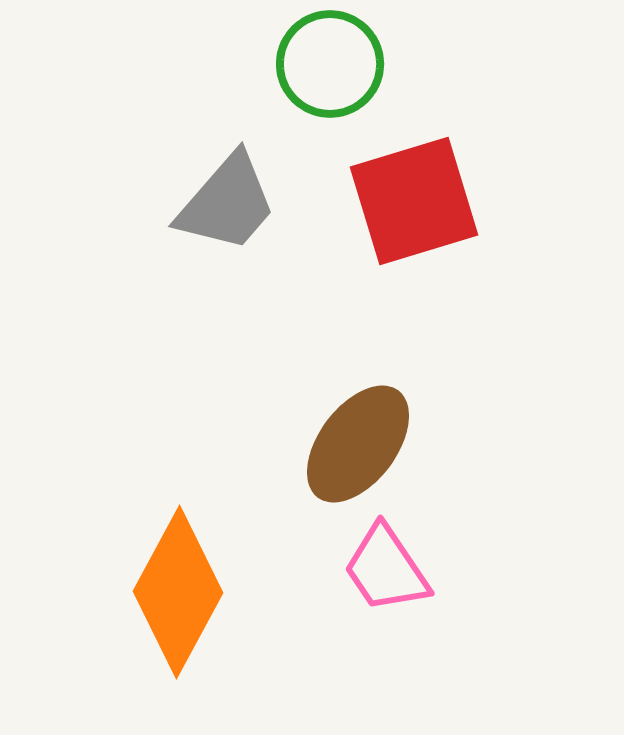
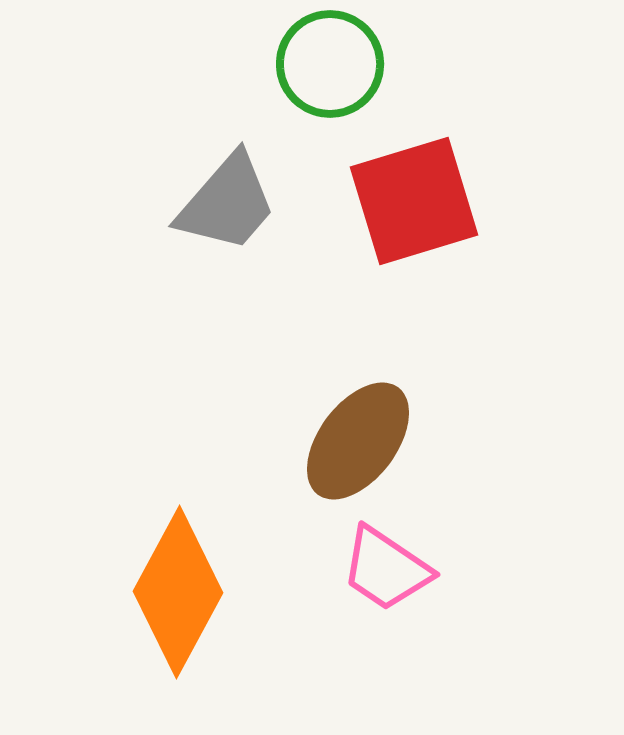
brown ellipse: moved 3 px up
pink trapezoid: rotated 22 degrees counterclockwise
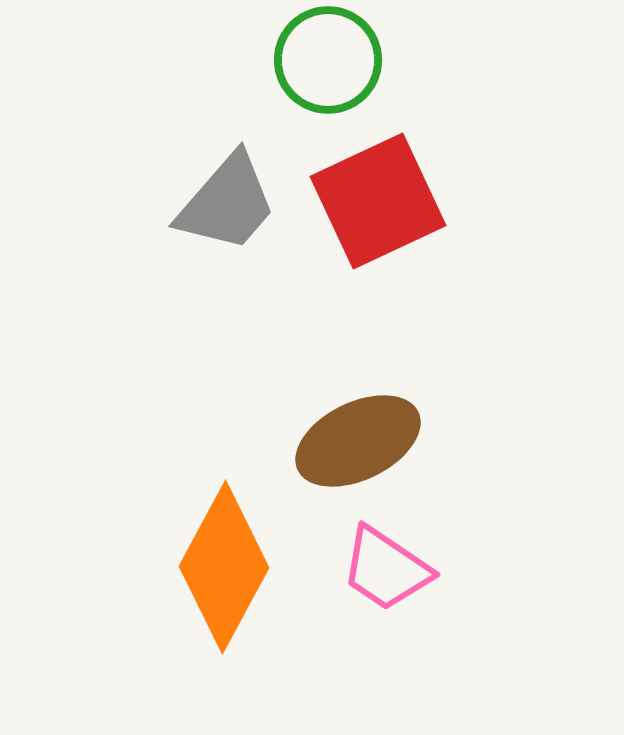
green circle: moved 2 px left, 4 px up
red square: moved 36 px left; rotated 8 degrees counterclockwise
brown ellipse: rotated 27 degrees clockwise
orange diamond: moved 46 px right, 25 px up
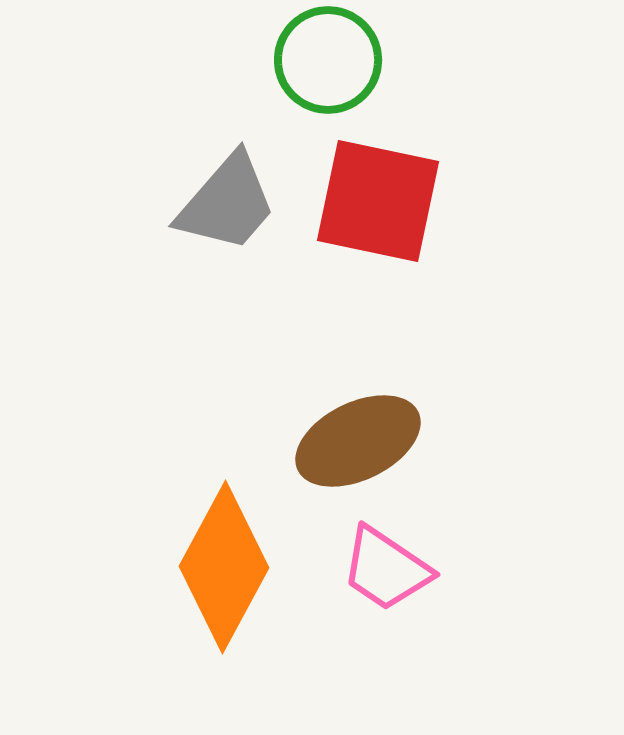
red square: rotated 37 degrees clockwise
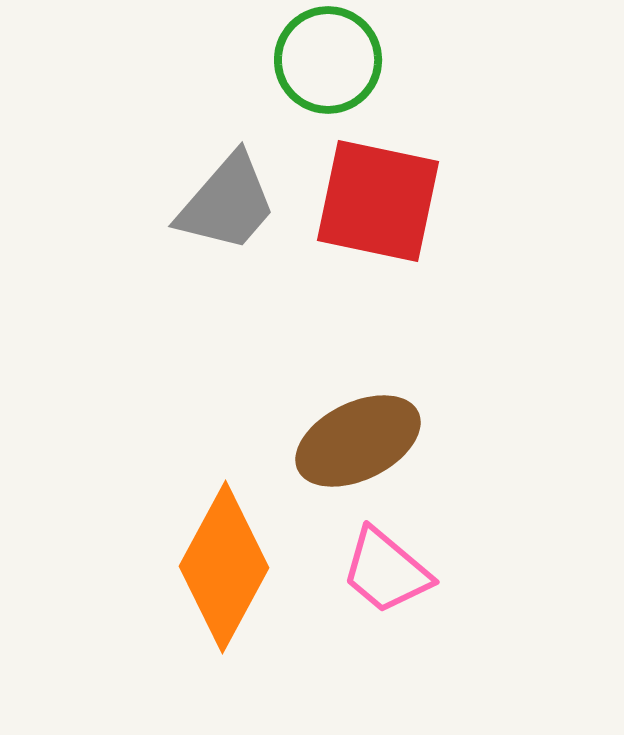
pink trapezoid: moved 2 px down; rotated 6 degrees clockwise
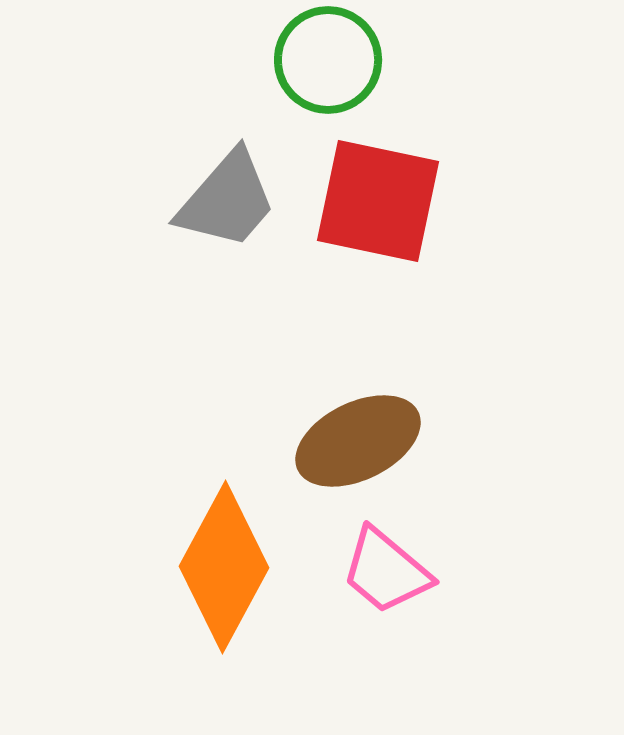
gray trapezoid: moved 3 px up
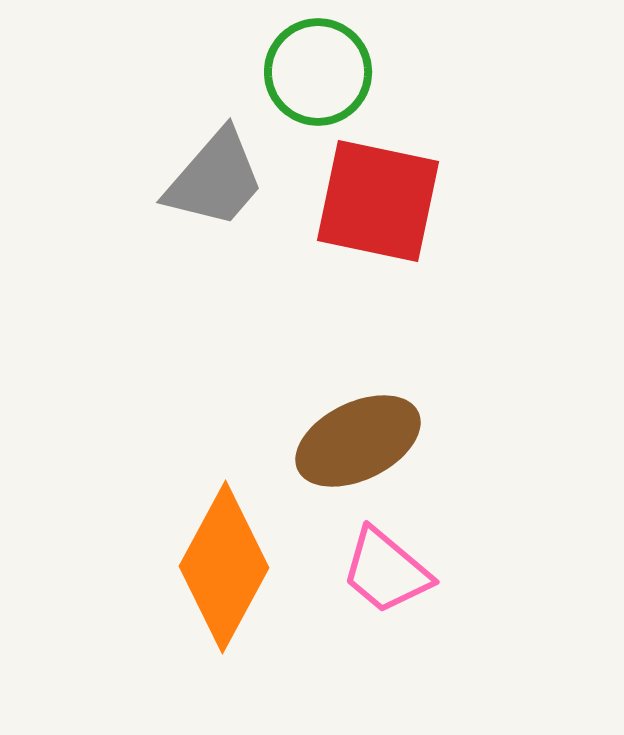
green circle: moved 10 px left, 12 px down
gray trapezoid: moved 12 px left, 21 px up
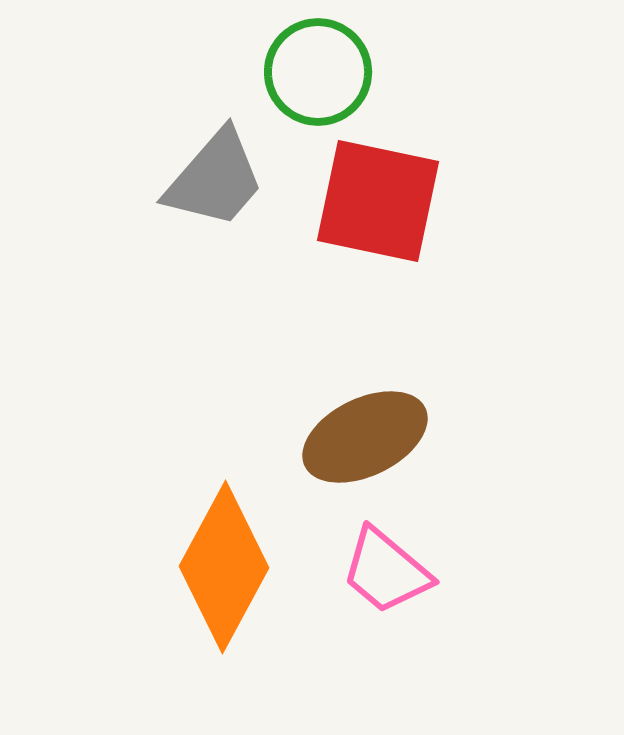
brown ellipse: moved 7 px right, 4 px up
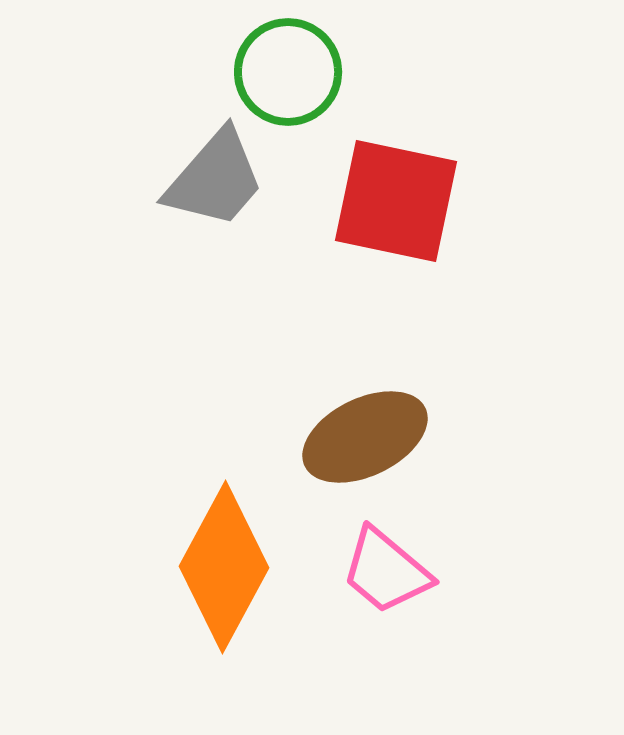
green circle: moved 30 px left
red square: moved 18 px right
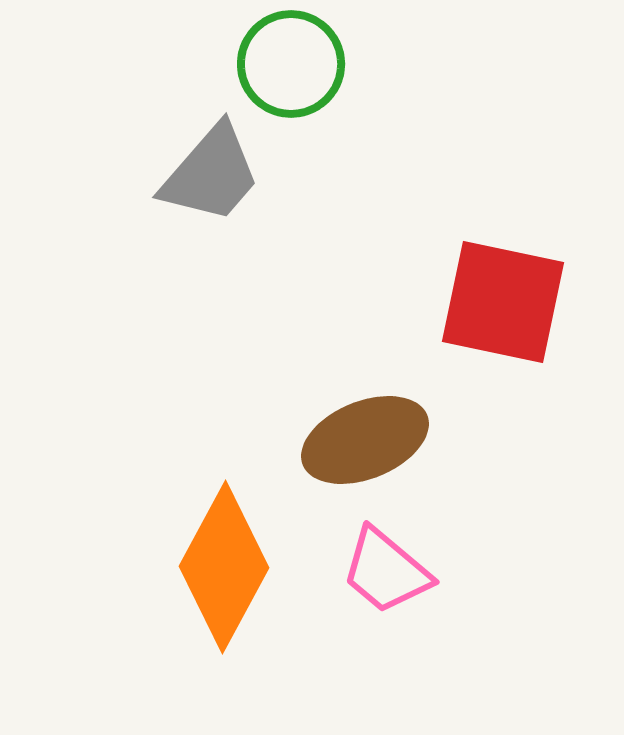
green circle: moved 3 px right, 8 px up
gray trapezoid: moved 4 px left, 5 px up
red square: moved 107 px right, 101 px down
brown ellipse: moved 3 px down; rotated 4 degrees clockwise
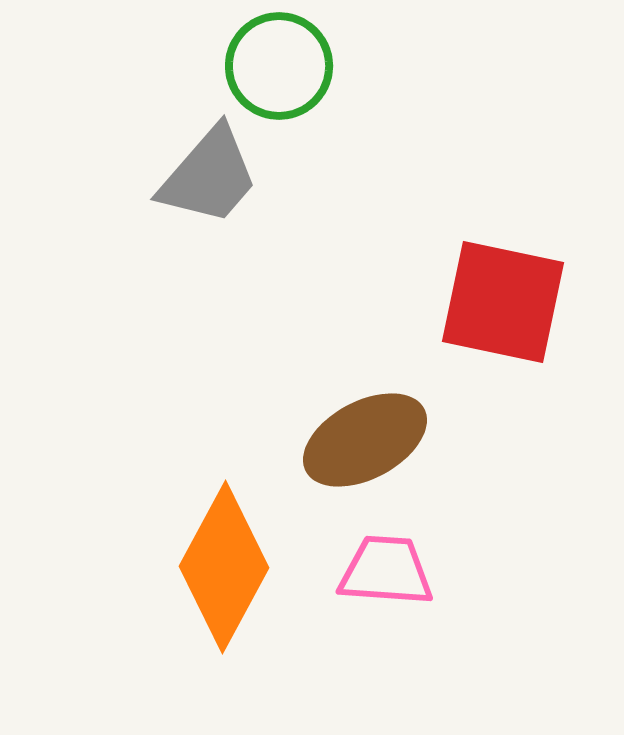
green circle: moved 12 px left, 2 px down
gray trapezoid: moved 2 px left, 2 px down
brown ellipse: rotated 6 degrees counterclockwise
pink trapezoid: rotated 144 degrees clockwise
